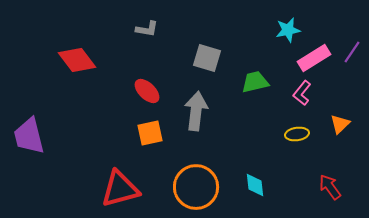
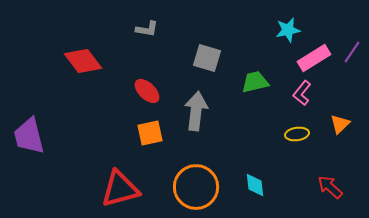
red diamond: moved 6 px right, 1 px down
red arrow: rotated 12 degrees counterclockwise
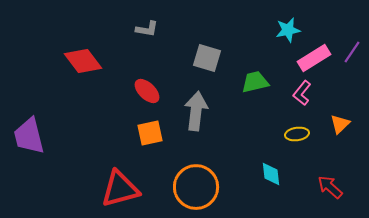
cyan diamond: moved 16 px right, 11 px up
